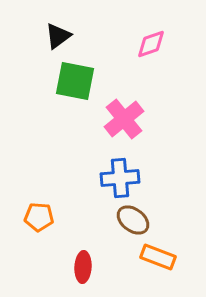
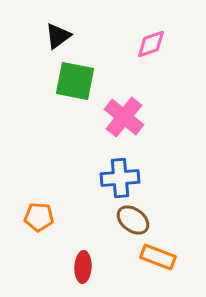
pink cross: moved 2 px up; rotated 12 degrees counterclockwise
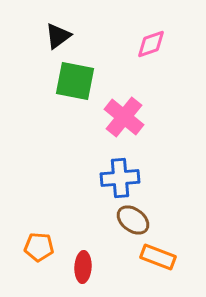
orange pentagon: moved 30 px down
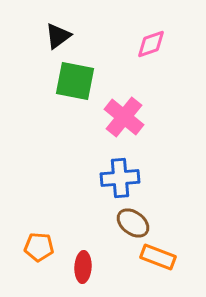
brown ellipse: moved 3 px down
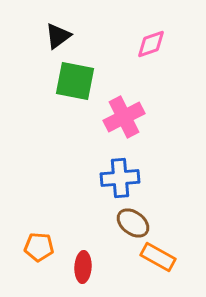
pink cross: rotated 24 degrees clockwise
orange rectangle: rotated 8 degrees clockwise
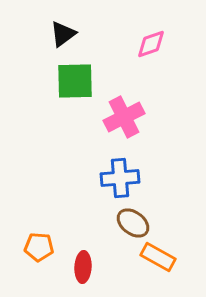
black triangle: moved 5 px right, 2 px up
green square: rotated 12 degrees counterclockwise
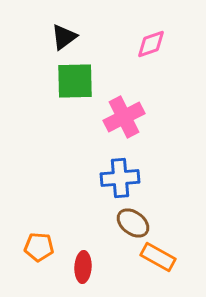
black triangle: moved 1 px right, 3 px down
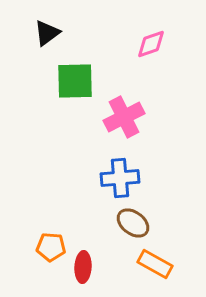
black triangle: moved 17 px left, 4 px up
orange pentagon: moved 12 px right
orange rectangle: moved 3 px left, 7 px down
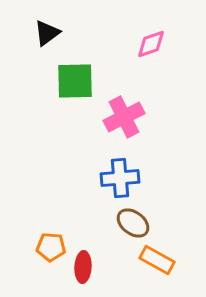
orange rectangle: moved 2 px right, 4 px up
